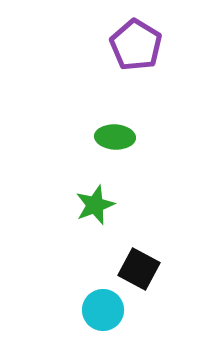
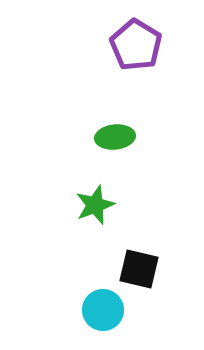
green ellipse: rotated 9 degrees counterclockwise
black square: rotated 15 degrees counterclockwise
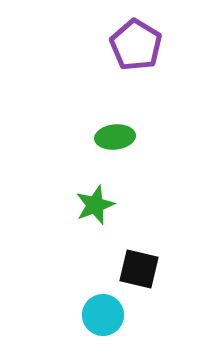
cyan circle: moved 5 px down
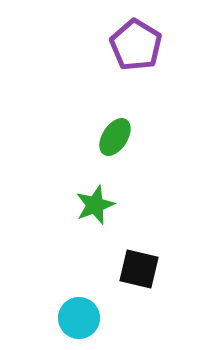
green ellipse: rotated 51 degrees counterclockwise
cyan circle: moved 24 px left, 3 px down
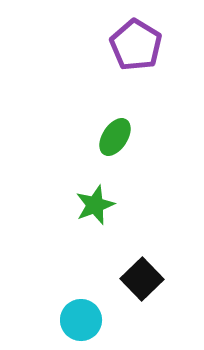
black square: moved 3 px right, 10 px down; rotated 33 degrees clockwise
cyan circle: moved 2 px right, 2 px down
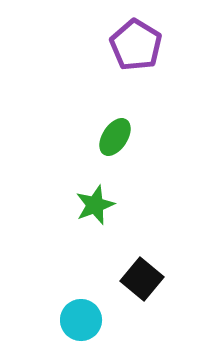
black square: rotated 6 degrees counterclockwise
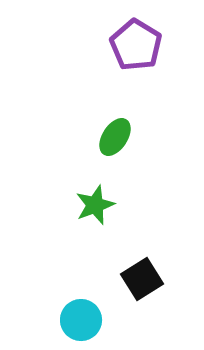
black square: rotated 18 degrees clockwise
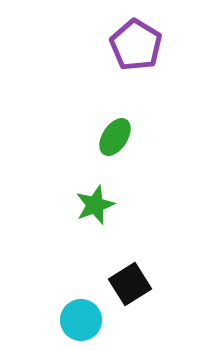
black square: moved 12 px left, 5 px down
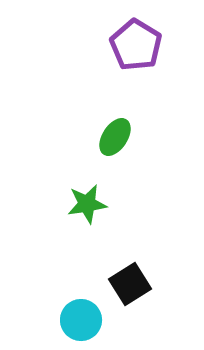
green star: moved 8 px left, 1 px up; rotated 12 degrees clockwise
